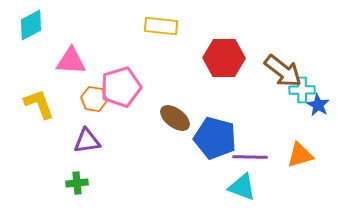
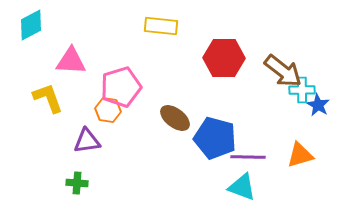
orange hexagon: moved 14 px right, 11 px down
yellow L-shape: moved 9 px right, 6 px up
purple line: moved 2 px left
green cross: rotated 10 degrees clockwise
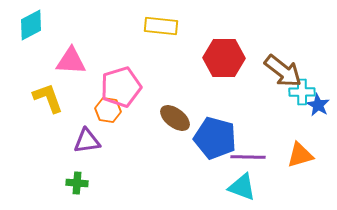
cyan cross: moved 2 px down
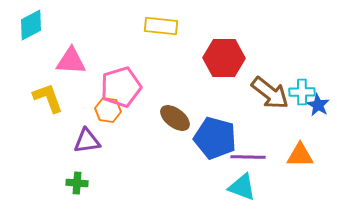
brown arrow: moved 13 px left, 22 px down
orange triangle: rotated 16 degrees clockwise
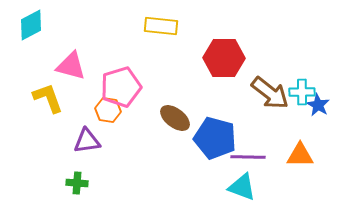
pink triangle: moved 5 px down; rotated 12 degrees clockwise
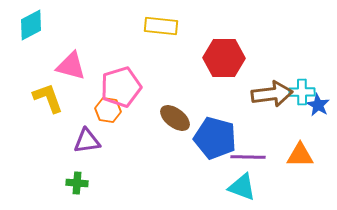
brown arrow: moved 2 px right, 1 px down; rotated 45 degrees counterclockwise
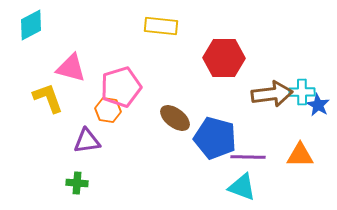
pink triangle: moved 2 px down
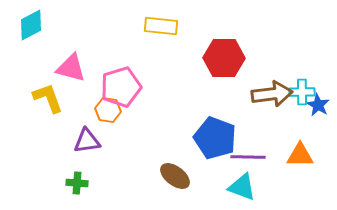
brown ellipse: moved 58 px down
blue pentagon: rotated 6 degrees clockwise
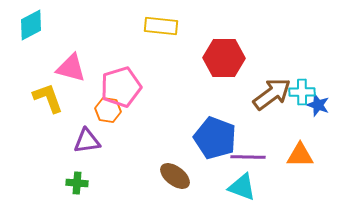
brown arrow: rotated 30 degrees counterclockwise
blue star: rotated 10 degrees counterclockwise
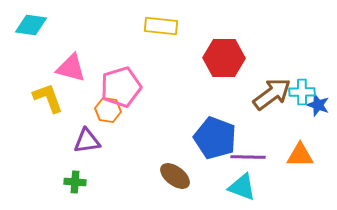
cyan diamond: rotated 36 degrees clockwise
green cross: moved 2 px left, 1 px up
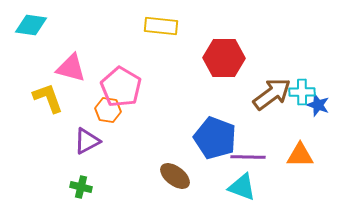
pink pentagon: rotated 24 degrees counterclockwise
purple triangle: rotated 20 degrees counterclockwise
green cross: moved 6 px right, 5 px down; rotated 10 degrees clockwise
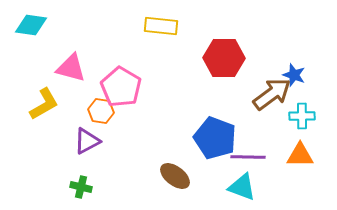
cyan cross: moved 24 px down
yellow L-shape: moved 4 px left, 6 px down; rotated 80 degrees clockwise
blue star: moved 24 px left, 30 px up
orange hexagon: moved 7 px left, 1 px down
